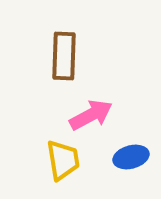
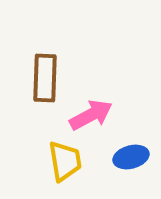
brown rectangle: moved 19 px left, 22 px down
yellow trapezoid: moved 2 px right, 1 px down
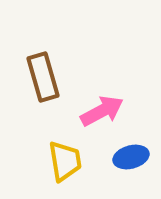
brown rectangle: moved 2 px left, 1 px up; rotated 18 degrees counterclockwise
pink arrow: moved 11 px right, 4 px up
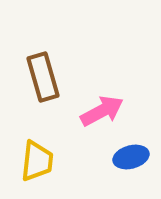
yellow trapezoid: moved 28 px left; rotated 15 degrees clockwise
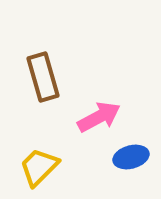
pink arrow: moved 3 px left, 6 px down
yellow trapezoid: moved 2 px right, 6 px down; rotated 141 degrees counterclockwise
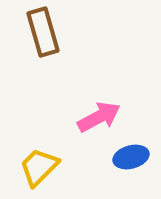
brown rectangle: moved 45 px up
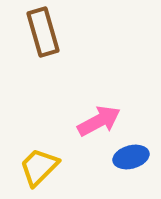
pink arrow: moved 4 px down
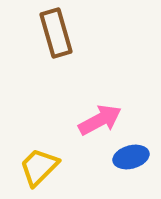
brown rectangle: moved 13 px right, 1 px down
pink arrow: moved 1 px right, 1 px up
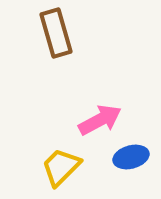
yellow trapezoid: moved 22 px right
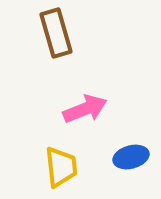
pink arrow: moved 15 px left, 11 px up; rotated 6 degrees clockwise
yellow trapezoid: rotated 129 degrees clockwise
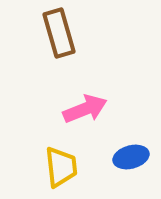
brown rectangle: moved 3 px right
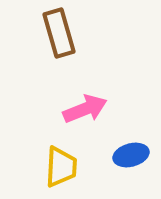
blue ellipse: moved 2 px up
yellow trapezoid: rotated 9 degrees clockwise
